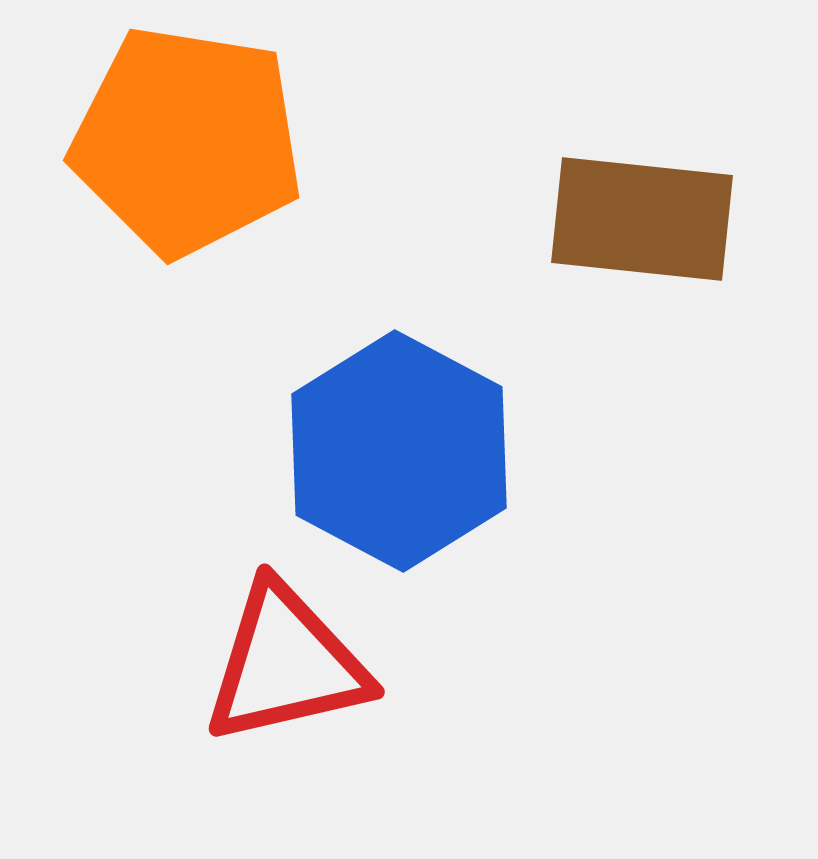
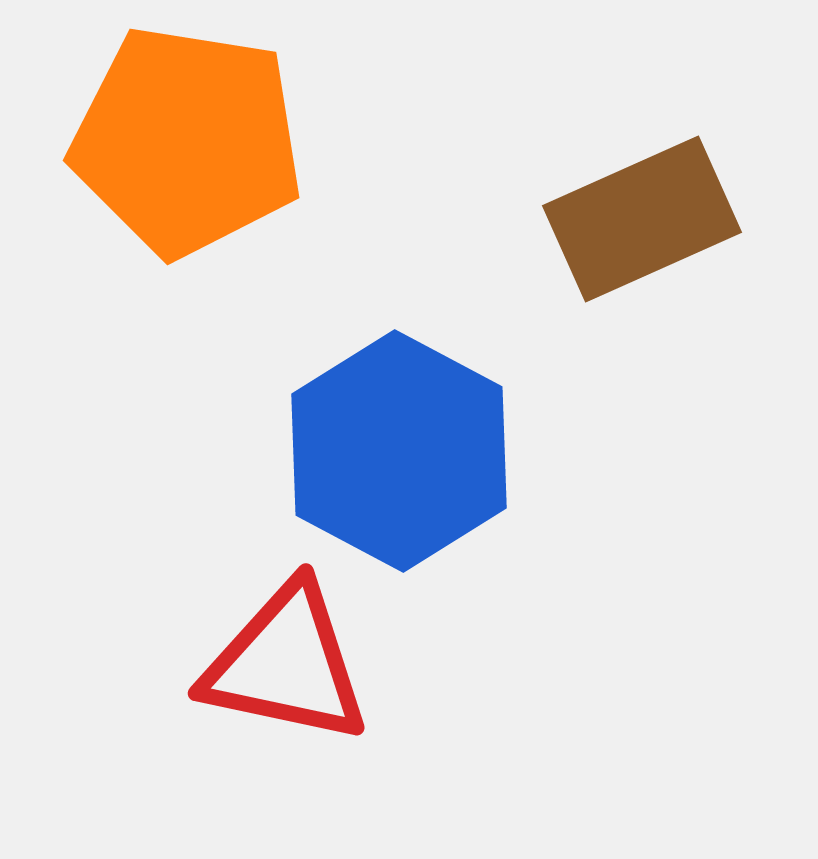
brown rectangle: rotated 30 degrees counterclockwise
red triangle: rotated 25 degrees clockwise
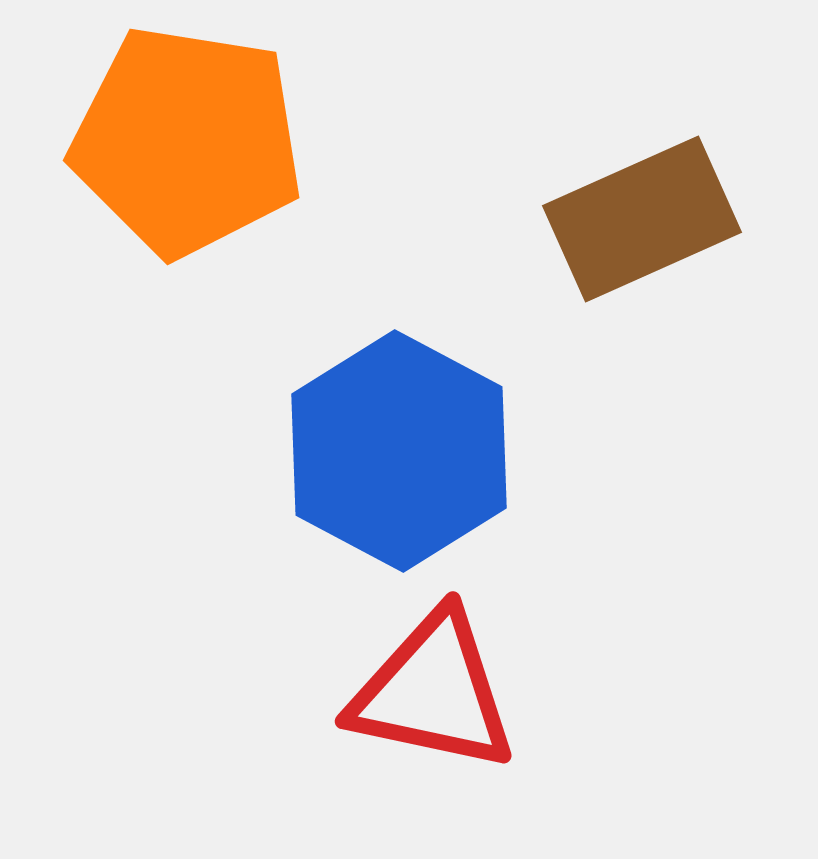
red triangle: moved 147 px right, 28 px down
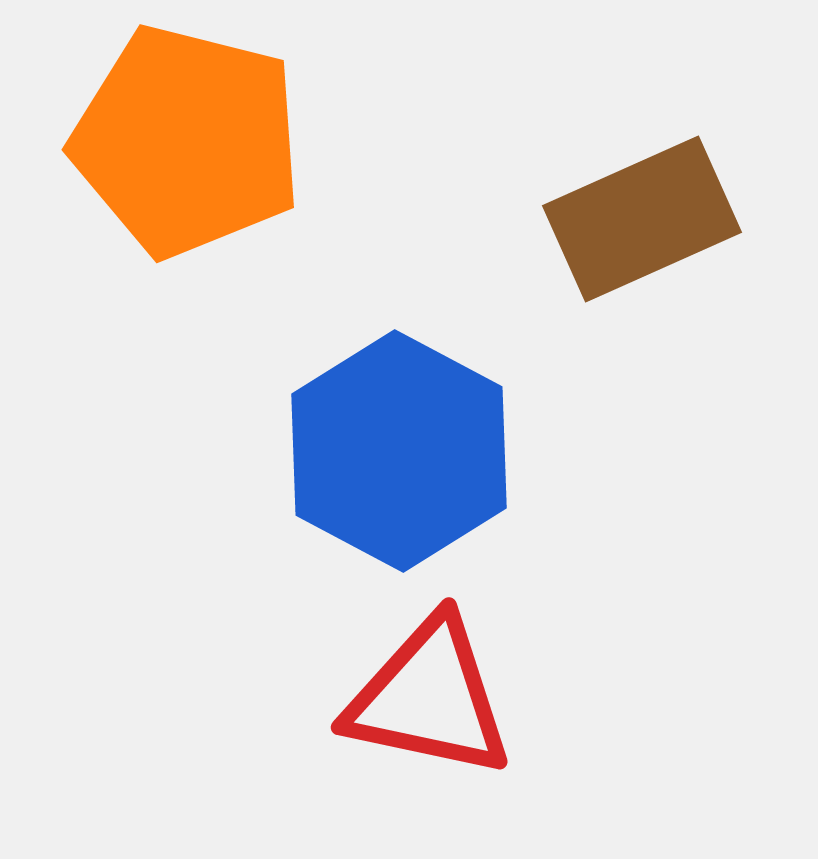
orange pentagon: rotated 5 degrees clockwise
red triangle: moved 4 px left, 6 px down
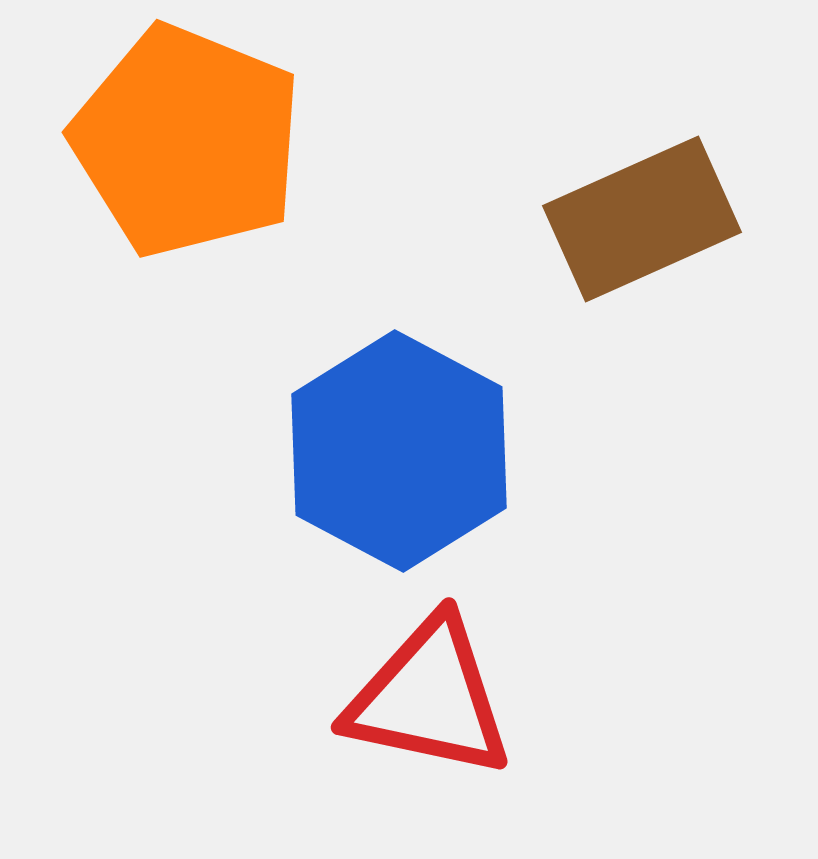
orange pentagon: rotated 8 degrees clockwise
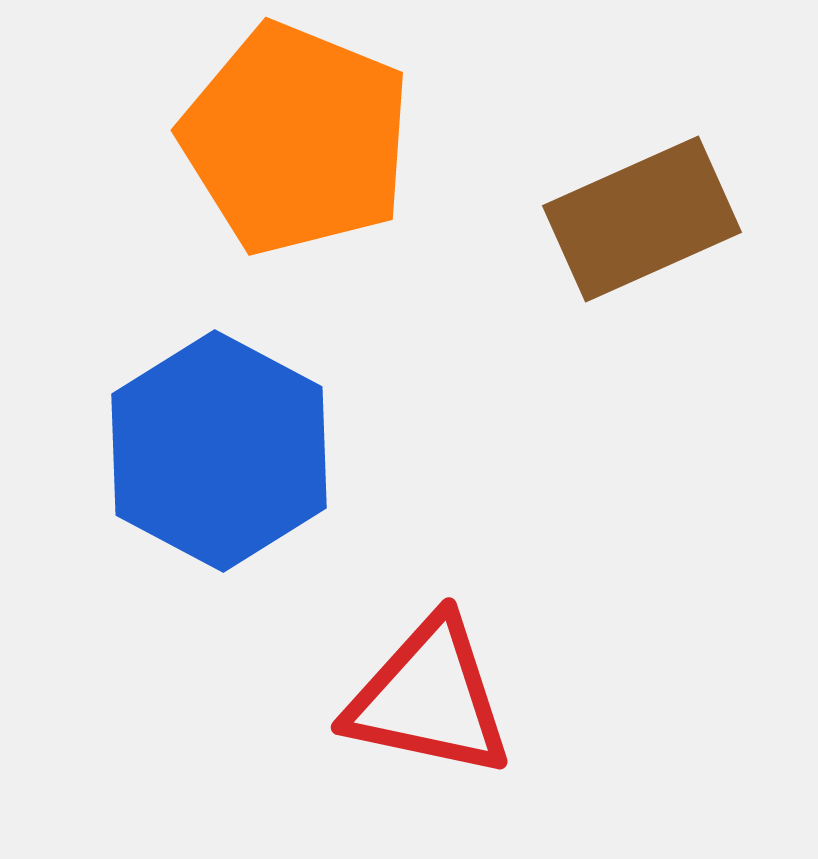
orange pentagon: moved 109 px right, 2 px up
blue hexagon: moved 180 px left
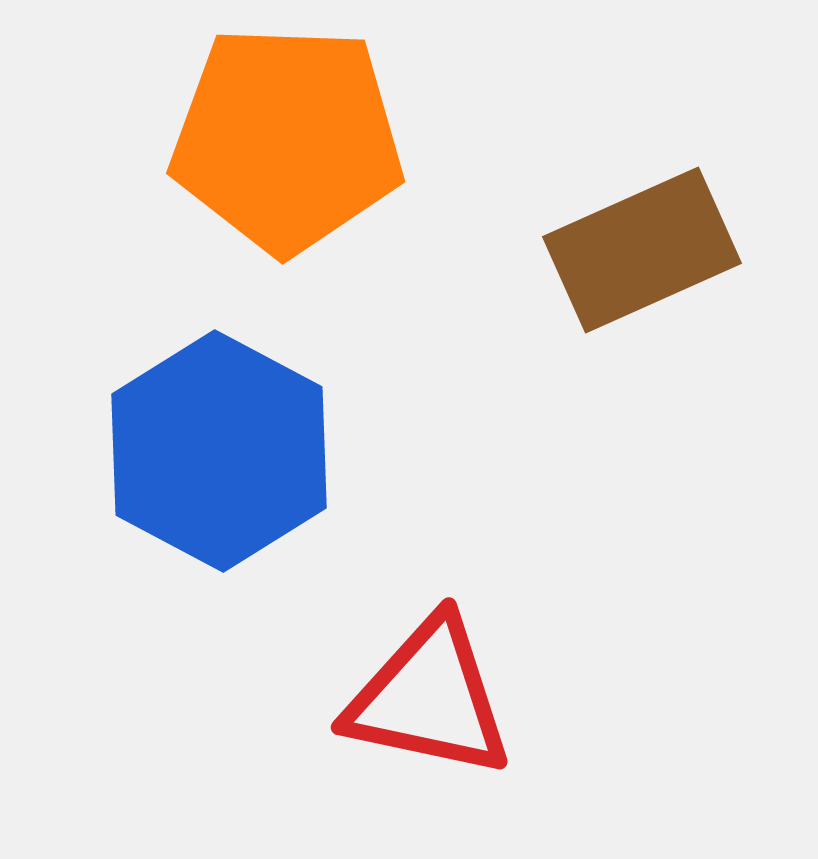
orange pentagon: moved 9 px left; rotated 20 degrees counterclockwise
brown rectangle: moved 31 px down
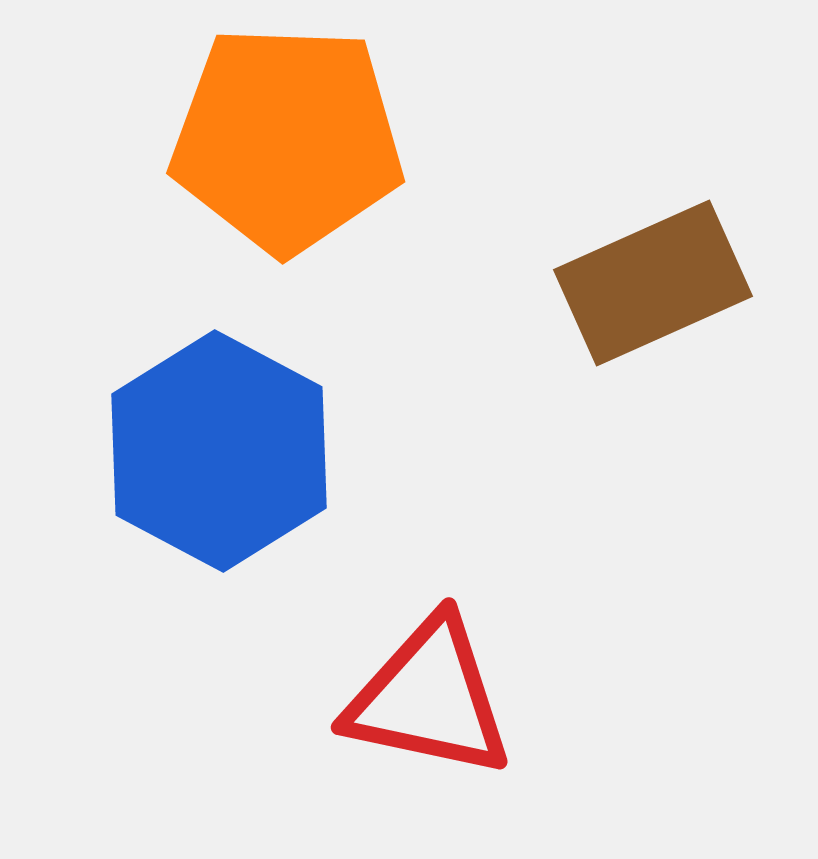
brown rectangle: moved 11 px right, 33 px down
